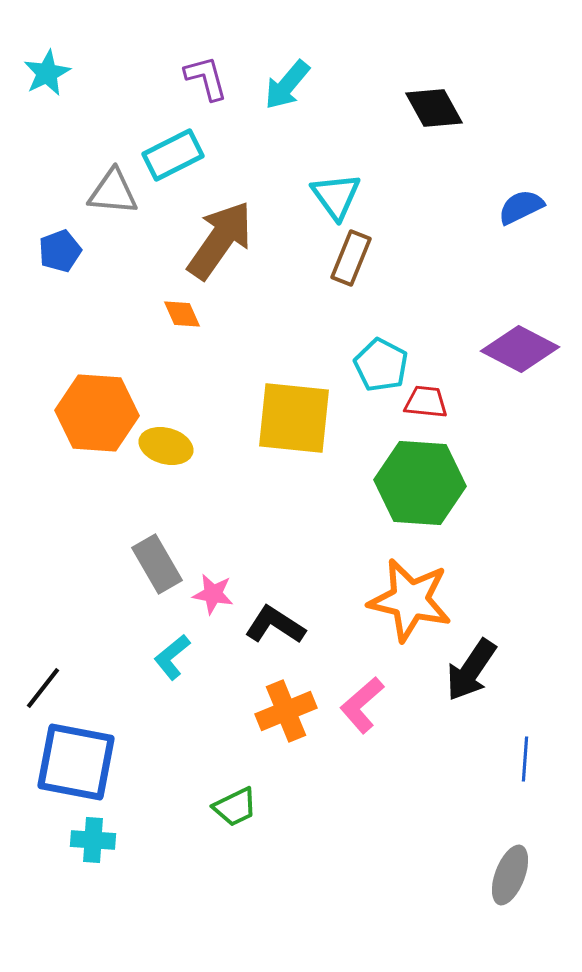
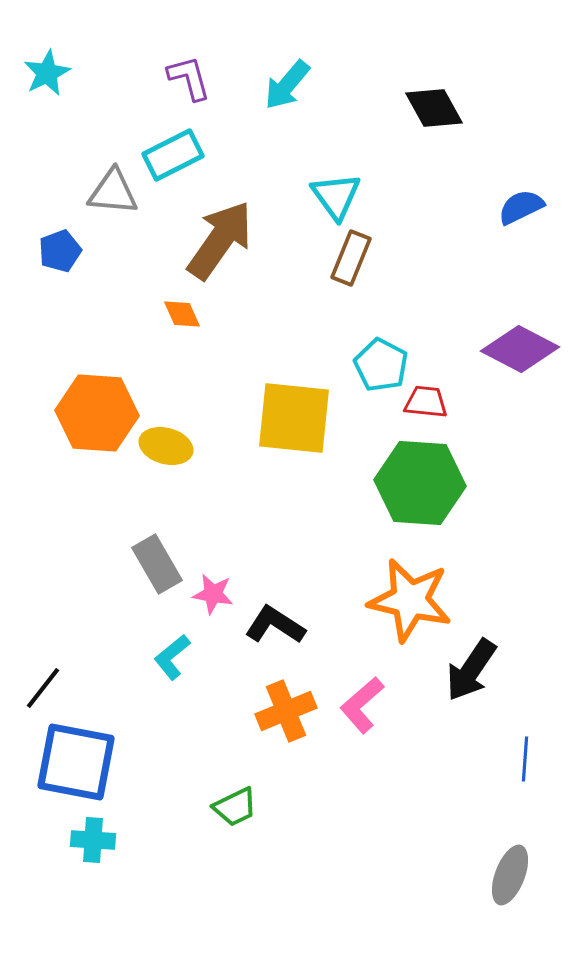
purple L-shape: moved 17 px left
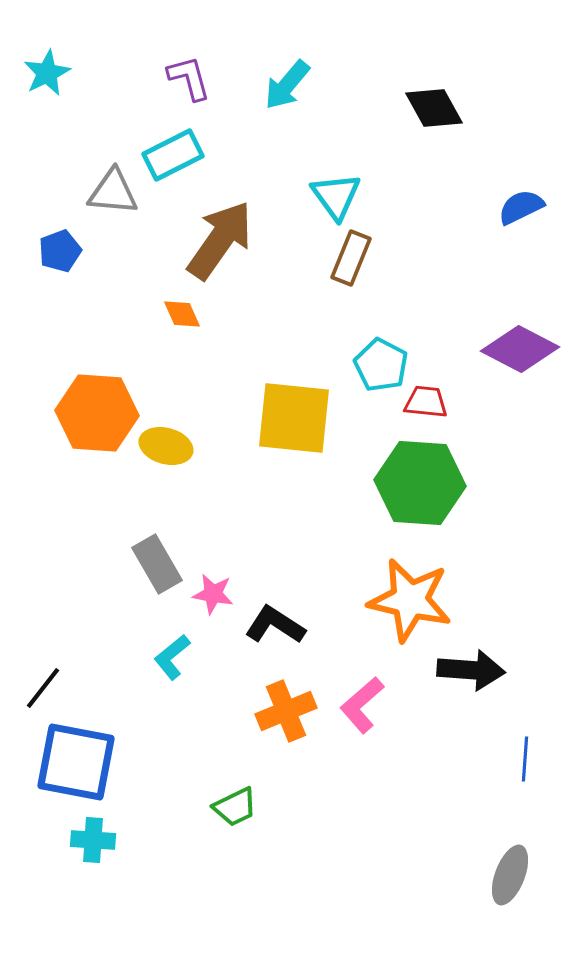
black arrow: rotated 120 degrees counterclockwise
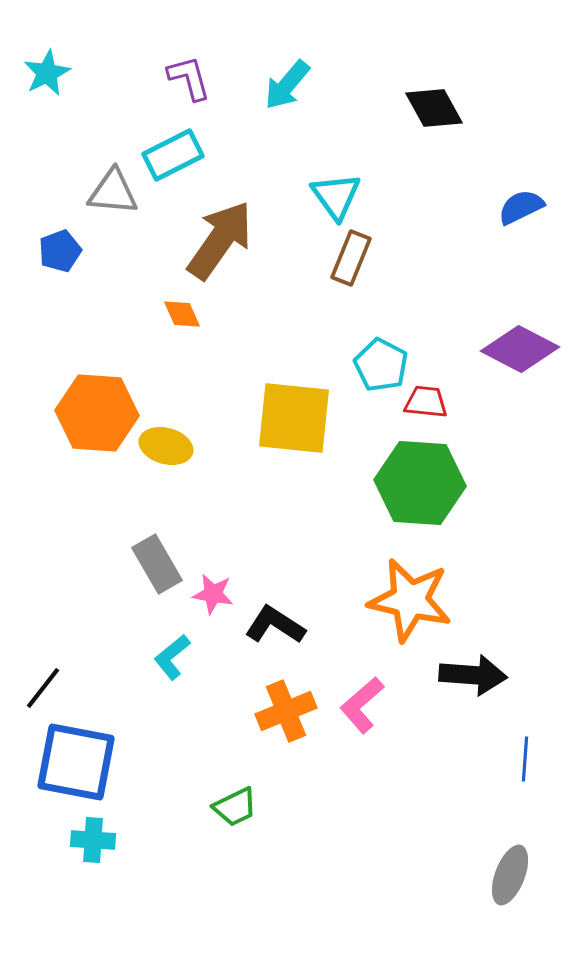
black arrow: moved 2 px right, 5 px down
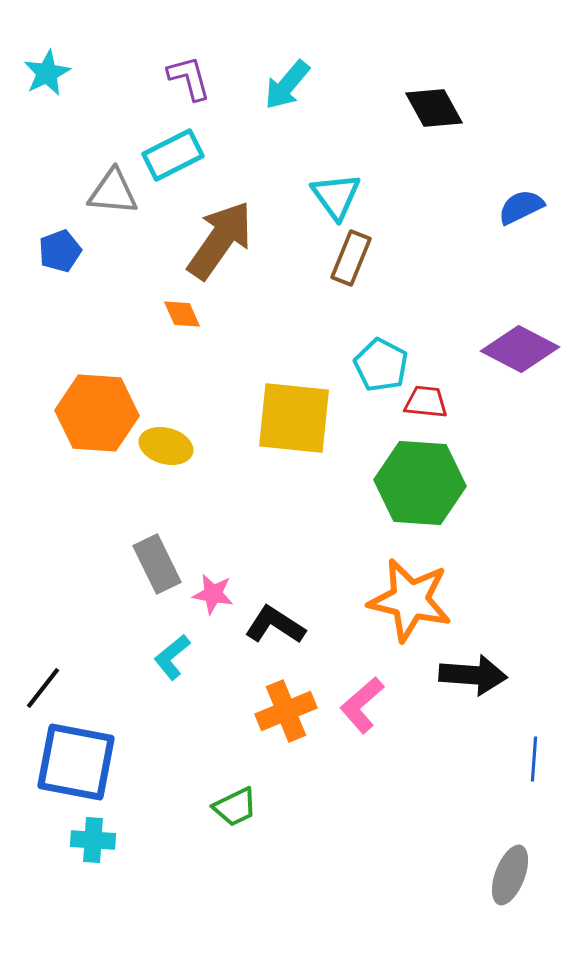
gray rectangle: rotated 4 degrees clockwise
blue line: moved 9 px right
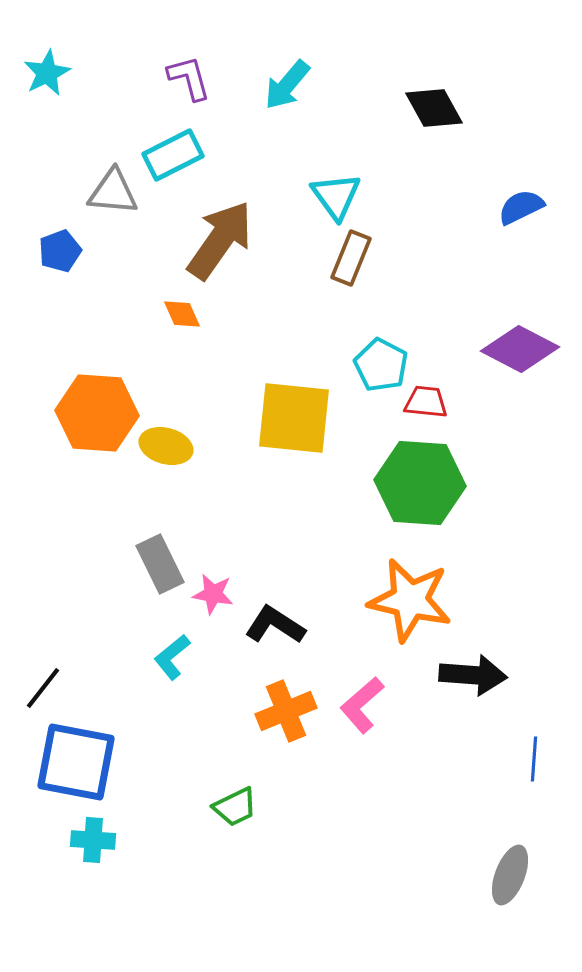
gray rectangle: moved 3 px right
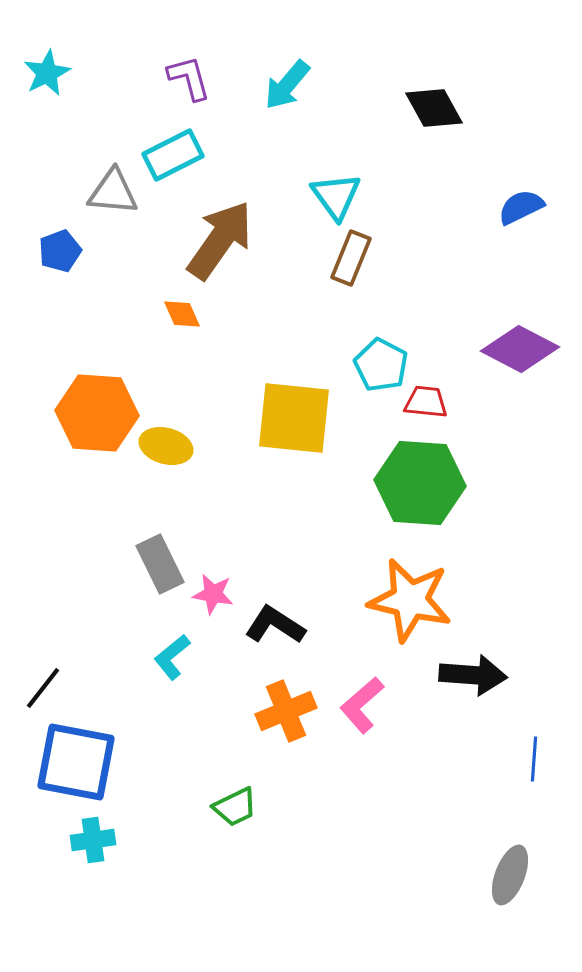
cyan cross: rotated 12 degrees counterclockwise
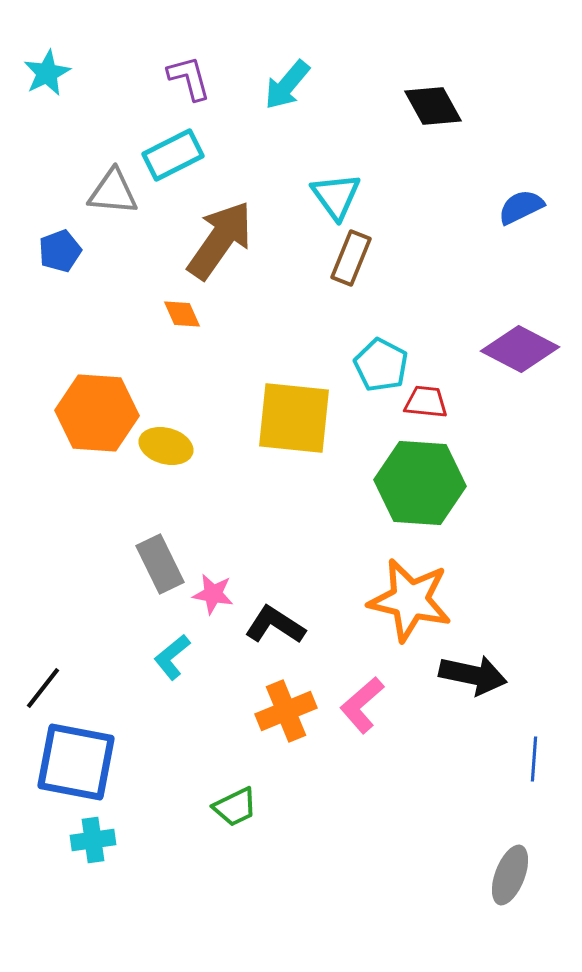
black diamond: moved 1 px left, 2 px up
black arrow: rotated 8 degrees clockwise
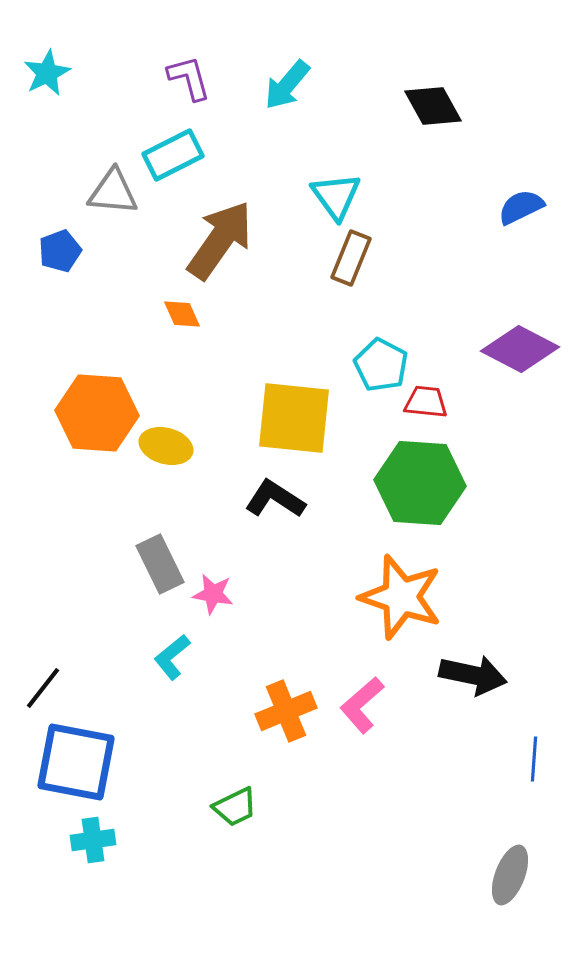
orange star: moved 9 px left, 3 px up; rotated 6 degrees clockwise
black L-shape: moved 126 px up
